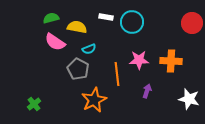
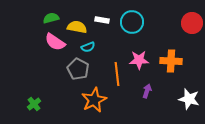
white rectangle: moved 4 px left, 3 px down
cyan semicircle: moved 1 px left, 2 px up
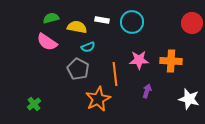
pink semicircle: moved 8 px left
orange line: moved 2 px left
orange star: moved 4 px right, 1 px up
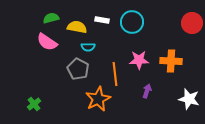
cyan semicircle: rotated 24 degrees clockwise
